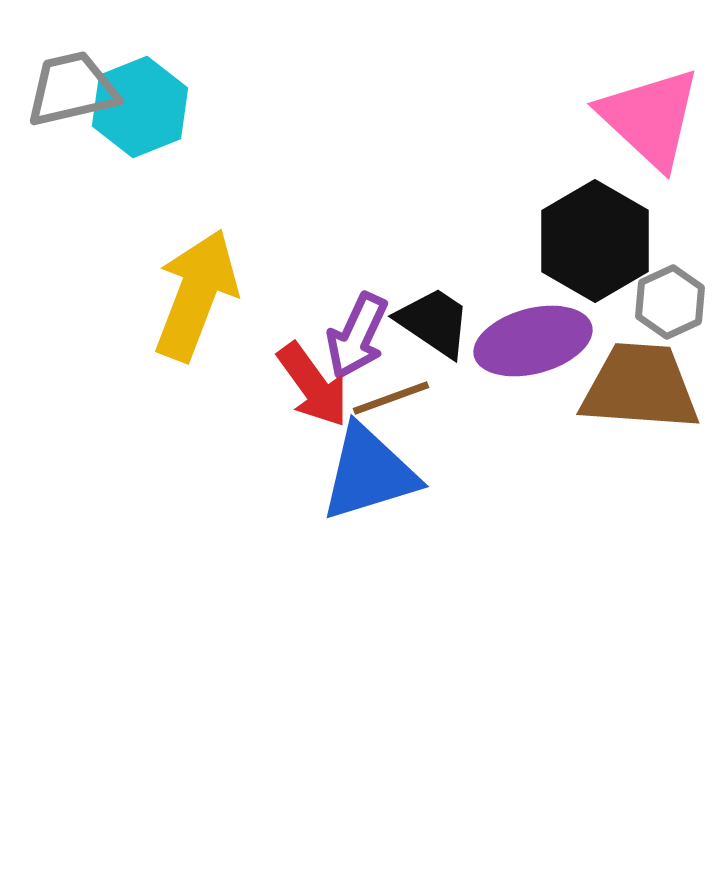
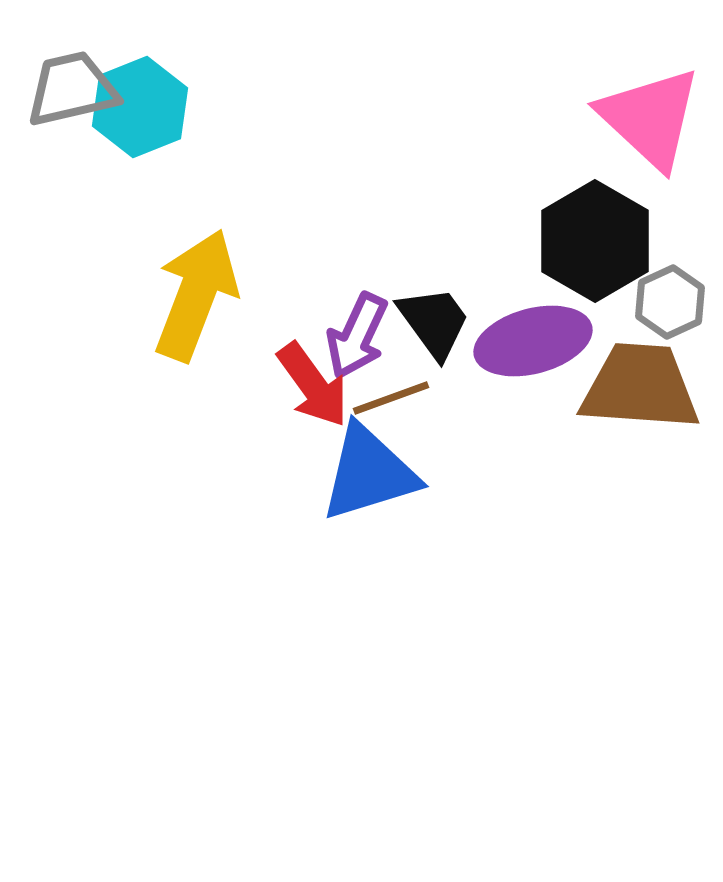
black trapezoid: rotated 20 degrees clockwise
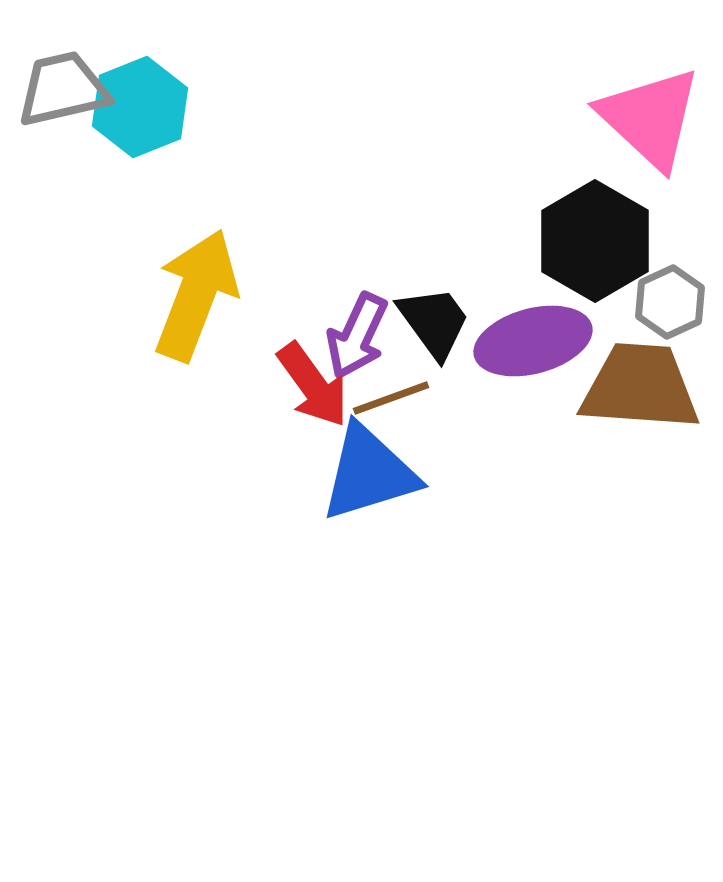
gray trapezoid: moved 9 px left
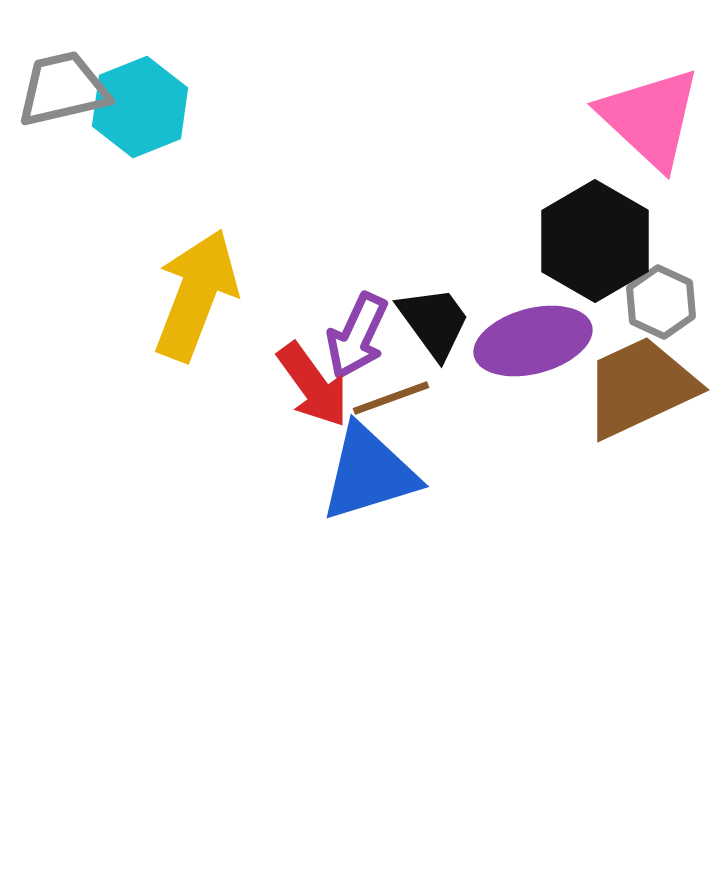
gray hexagon: moved 9 px left; rotated 10 degrees counterclockwise
brown trapezoid: rotated 29 degrees counterclockwise
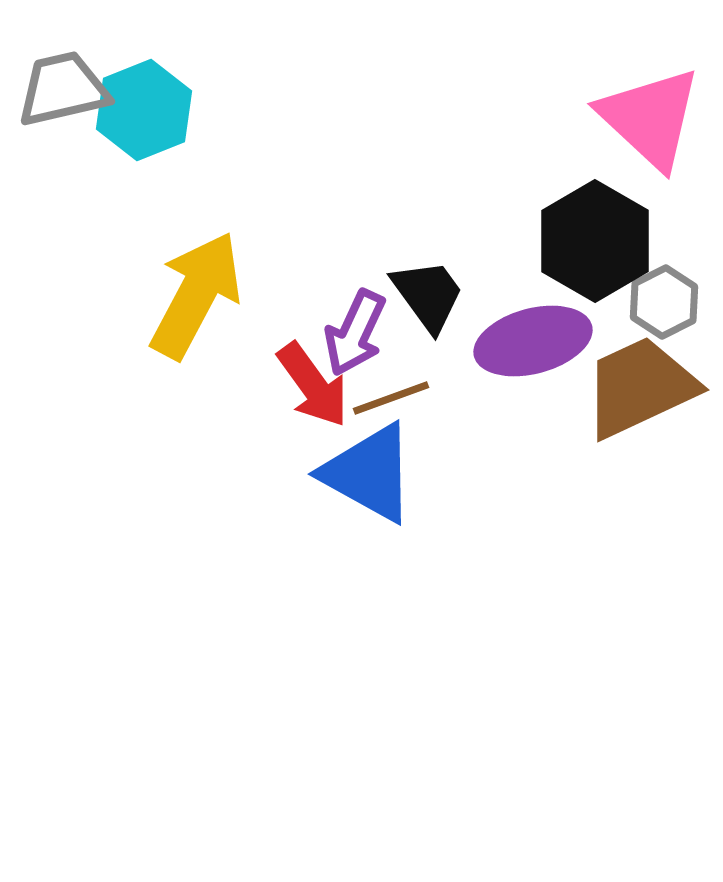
cyan hexagon: moved 4 px right, 3 px down
yellow arrow: rotated 7 degrees clockwise
gray hexagon: moved 3 px right; rotated 8 degrees clockwise
black trapezoid: moved 6 px left, 27 px up
purple arrow: moved 2 px left, 3 px up
blue triangle: rotated 46 degrees clockwise
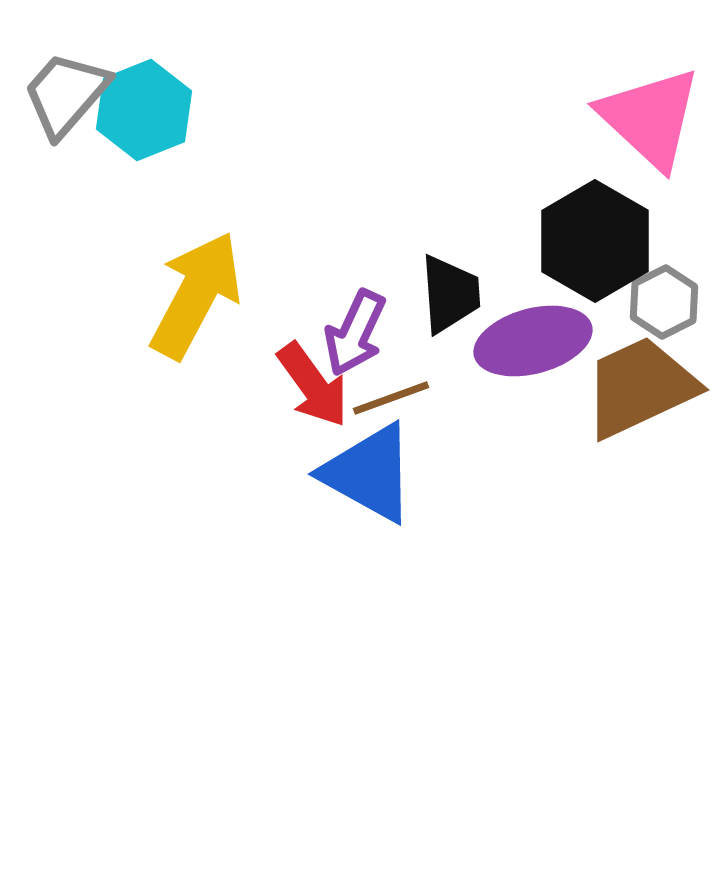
gray trapezoid: moved 3 px right, 5 px down; rotated 36 degrees counterclockwise
black trapezoid: moved 22 px right, 1 px up; rotated 32 degrees clockwise
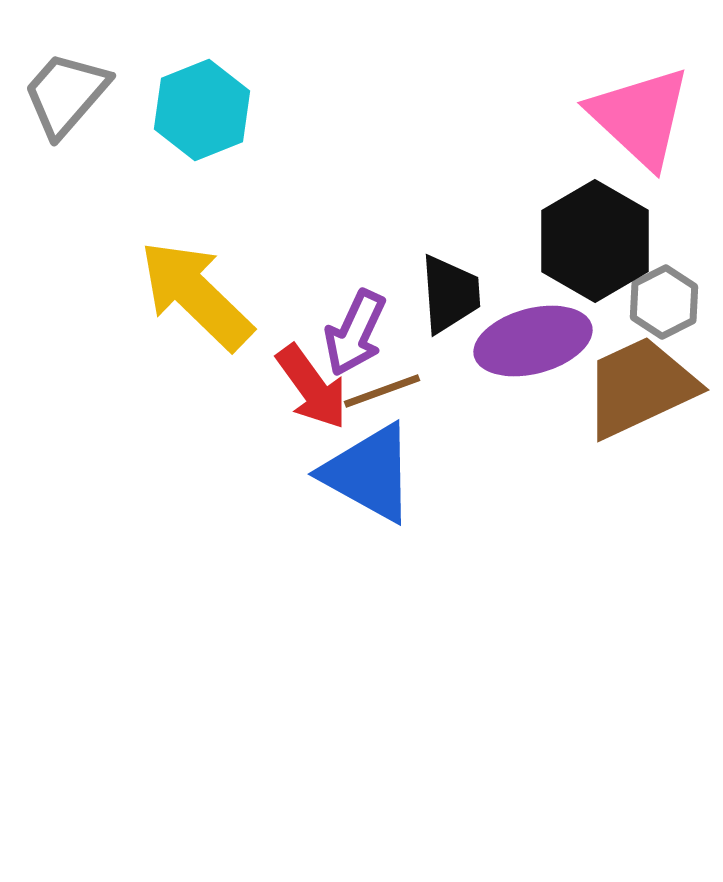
cyan hexagon: moved 58 px right
pink triangle: moved 10 px left, 1 px up
yellow arrow: rotated 74 degrees counterclockwise
red arrow: moved 1 px left, 2 px down
brown line: moved 9 px left, 7 px up
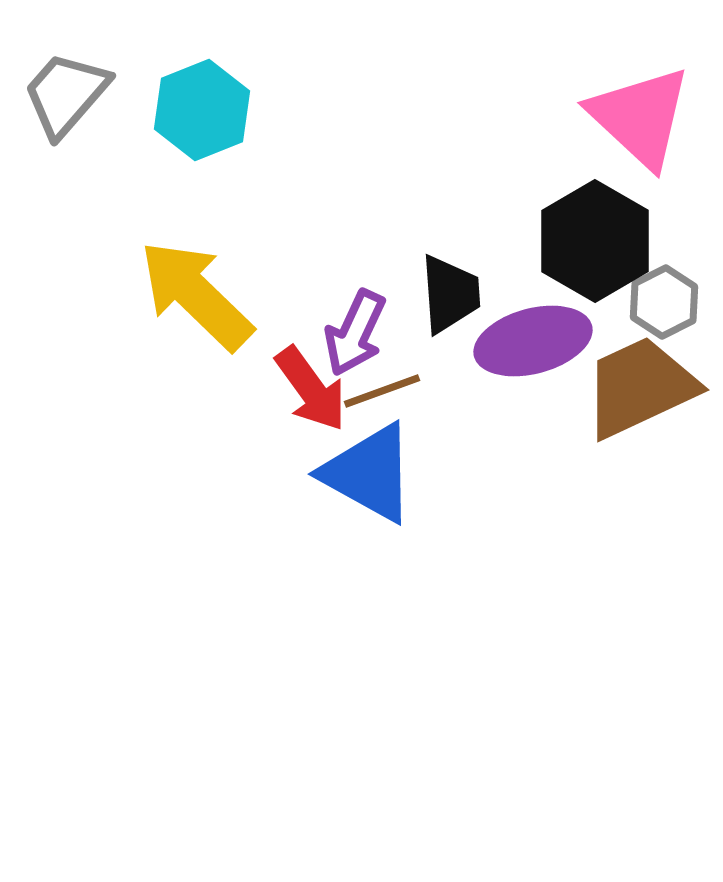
red arrow: moved 1 px left, 2 px down
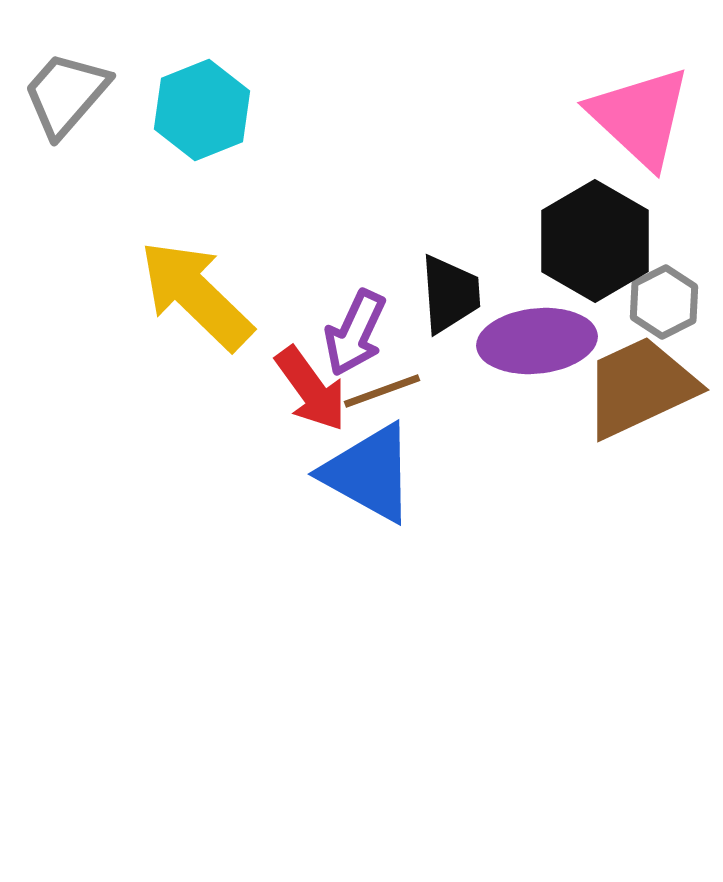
purple ellipse: moved 4 px right; rotated 9 degrees clockwise
